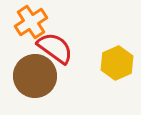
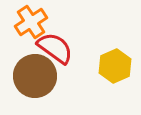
yellow hexagon: moved 2 px left, 3 px down
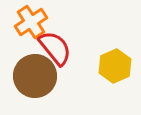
red semicircle: rotated 15 degrees clockwise
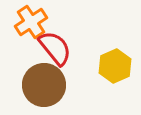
brown circle: moved 9 px right, 9 px down
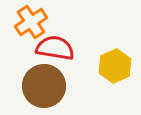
red semicircle: rotated 42 degrees counterclockwise
brown circle: moved 1 px down
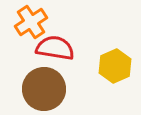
brown circle: moved 3 px down
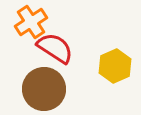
red semicircle: rotated 24 degrees clockwise
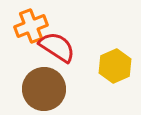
orange cross: moved 4 px down; rotated 12 degrees clockwise
red semicircle: moved 2 px right, 1 px up
